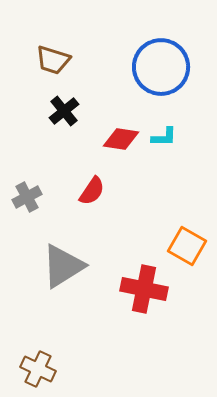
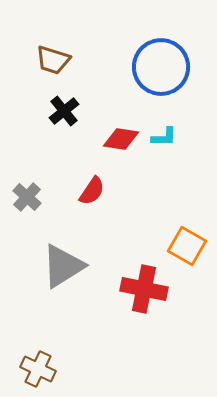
gray cross: rotated 20 degrees counterclockwise
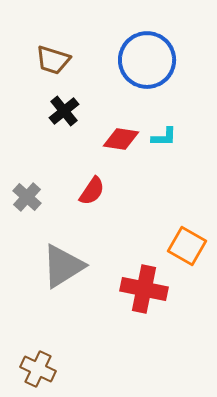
blue circle: moved 14 px left, 7 px up
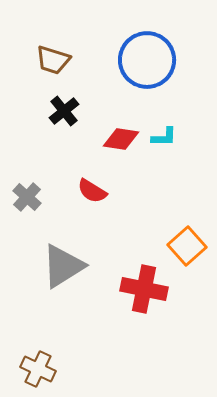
red semicircle: rotated 88 degrees clockwise
orange square: rotated 18 degrees clockwise
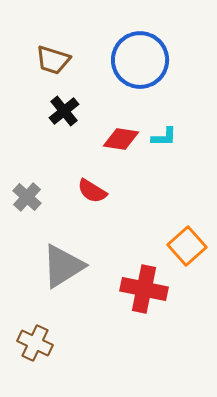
blue circle: moved 7 px left
brown cross: moved 3 px left, 26 px up
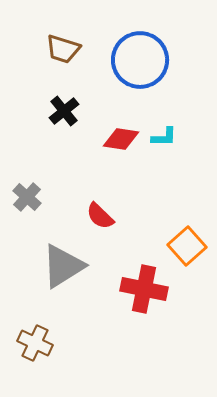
brown trapezoid: moved 10 px right, 11 px up
red semicircle: moved 8 px right, 25 px down; rotated 12 degrees clockwise
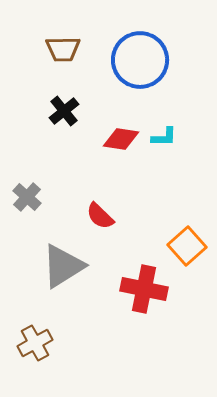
brown trapezoid: rotated 18 degrees counterclockwise
brown cross: rotated 36 degrees clockwise
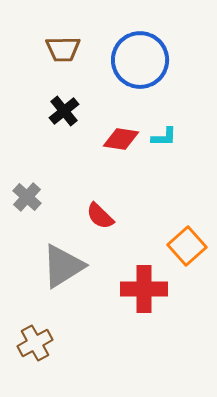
red cross: rotated 12 degrees counterclockwise
